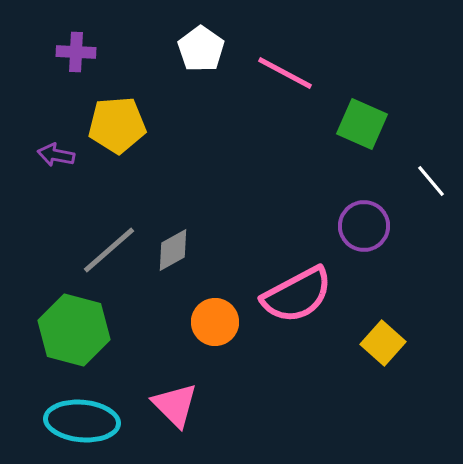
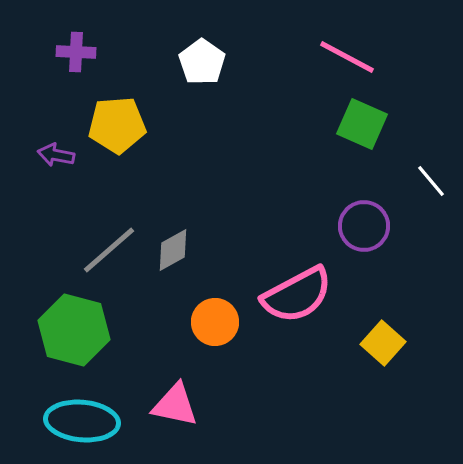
white pentagon: moved 1 px right, 13 px down
pink line: moved 62 px right, 16 px up
pink triangle: rotated 33 degrees counterclockwise
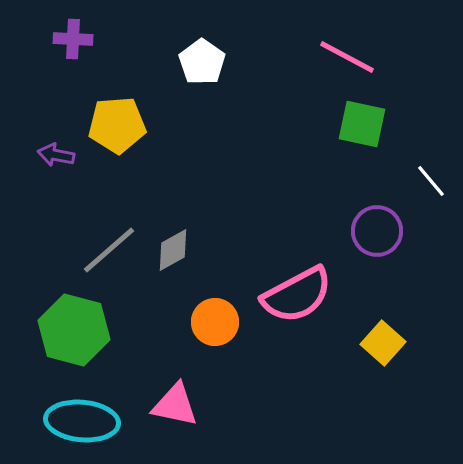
purple cross: moved 3 px left, 13 px up
green square: rotated 12 degrees counterclockwise
purple circle: moved 13 px right, 5 px down
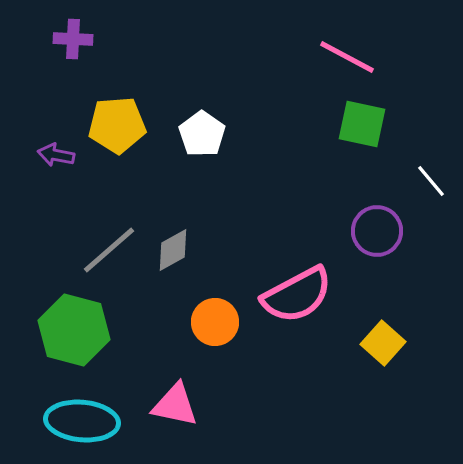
white pentagon: moved 72 px down
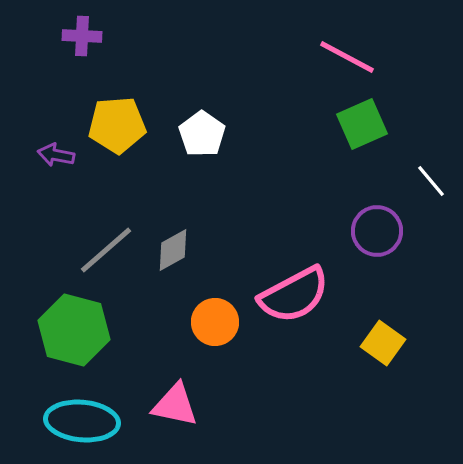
purple cross: moved 9 px right, 3 px up
green square: rotated 36 degrees counterclockwise
gray line: moved 3 px left
pink semicircle: moved 3 px left
yellow square: rotated 6 degrees counterclockwise
